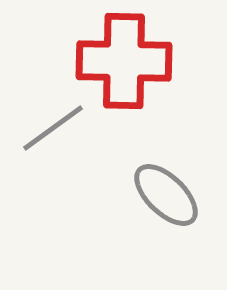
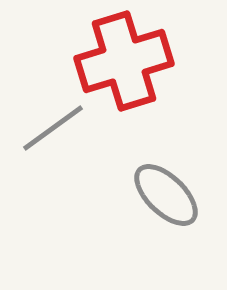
red cross: rotated 18 degrees counterclockwise
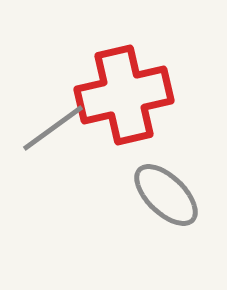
red cross: moved 34 px down; rotated 4 degrees clockwise
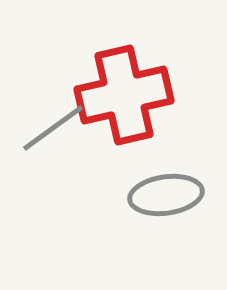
gray ellipse: rotated 52 degrees counterclockwise
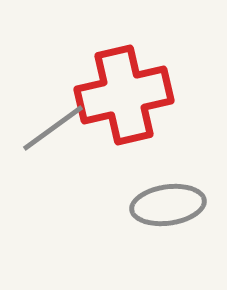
gray ellipse: moved 2 px right, 10 px down
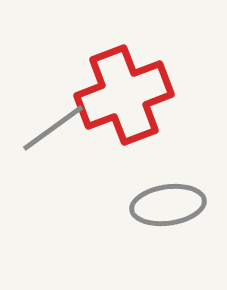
red cross: rotated 8 degrees counterclockwise
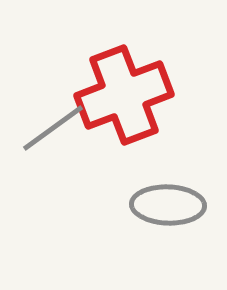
gray ellipse: rotated 10 degrees clockwise
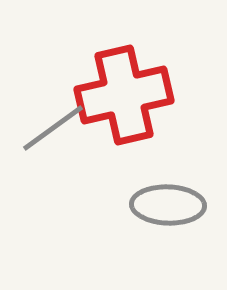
red cross: rotated 8 degrees clockwise
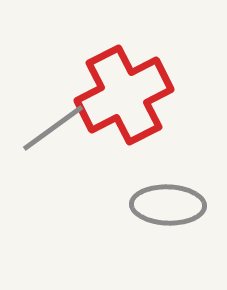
red cross: rotated 14 degrees counterclockwise
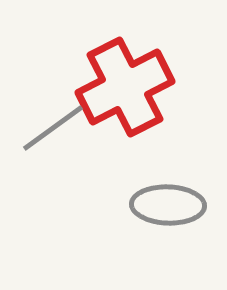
red cross: moved 1 px right, 8 px up
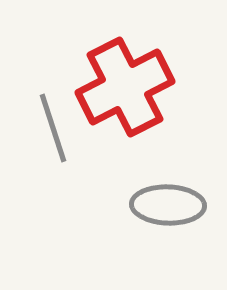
gray line: rotated 72 degrees counterclockwise
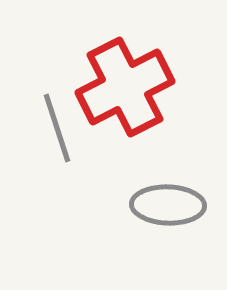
gray line: moved 4 px right
